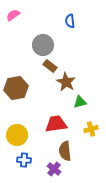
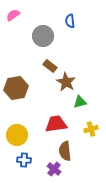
gray circle: moved 9 px up
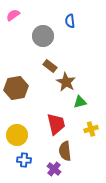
red trapezoid: rotated 85 degrees clockwise
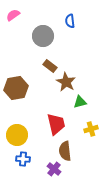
blue cross: moved 1 px left, 1 px up
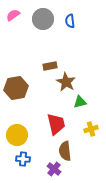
gray circle: moved 17 px up
brown rectangle: rotated 48 degrees counterclockwise
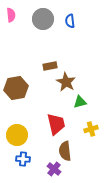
pink semicircle: moved 2 px left; rotated 120 degrees clockwise
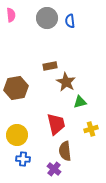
gray circle: moved 4 px right, 1 px up
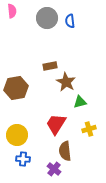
pink semicircle: moved 1 px right, 4 px up
red trapezoid: rotated 135 degrees counterclockwise
yellow cross: moved 2 px left
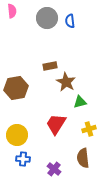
brown semicircle: moved 18 px right, 7 px down
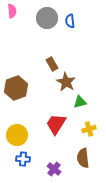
brown rectangle: moved 2 px right, 2 px up; rotated 72 degrees clockwise
brown hexagon: rotated 10 degrees counterclockwise
